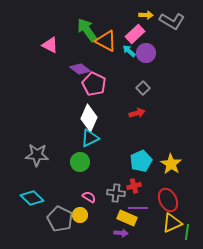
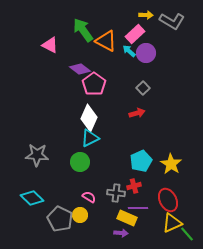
green arrow: moved 4 px left
pink pentagon: rotated 10 degrees clockwise
green line: moved 2 px down; rotated 49 degrees counterclockwise
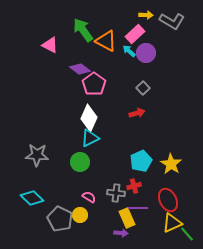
yellow rectangle: rotated 42 degrees clockwise
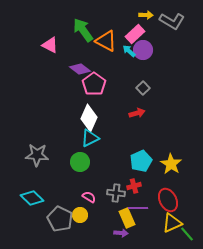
purple circle: moved 3 px left, 3 px up
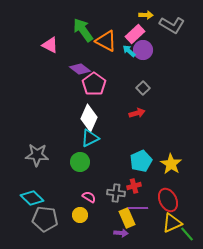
gray L-shape: moved 4 px down
gray pentagon: moved 15 px left; rotated 20 degrees counterclockwise
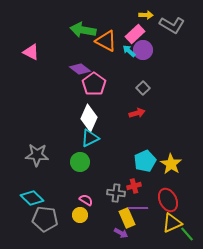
green arrow: rotated 45 degrees counterclockwise
pink triangle: moved 19 px left, 7 px down
cyan pentagon: moved 4 px right
pink semicircle: moved 3 px left, 3 px down
purple arrow: rotated 24 degrees clockwise
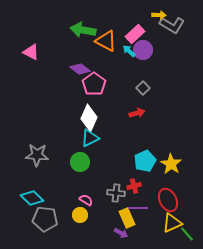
yellow arrow: moved 13 px right
